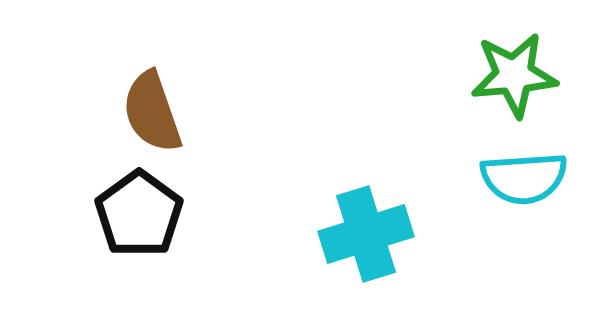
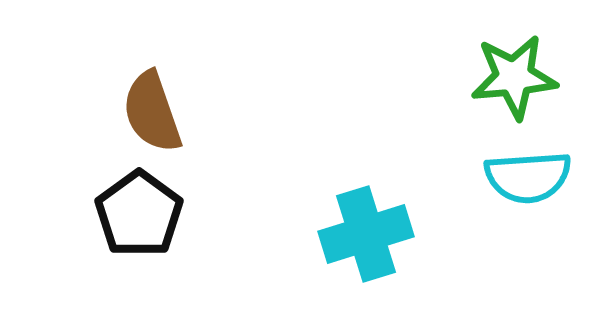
green star: moved 2 px down
cyan semicircle: moved 4 px right, 1 px up
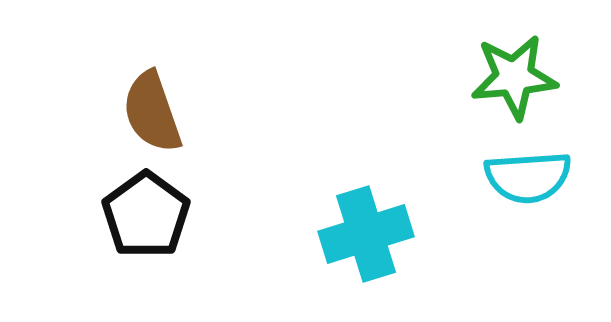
black pentagon: moved 7 px right, 1 px down
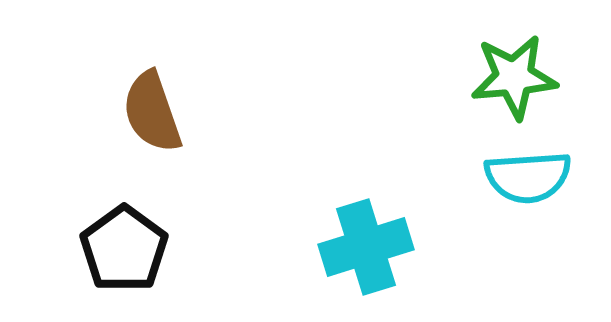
black pentagon: moved 22 px left, 34 px down
cyan cross: moved 13 px down
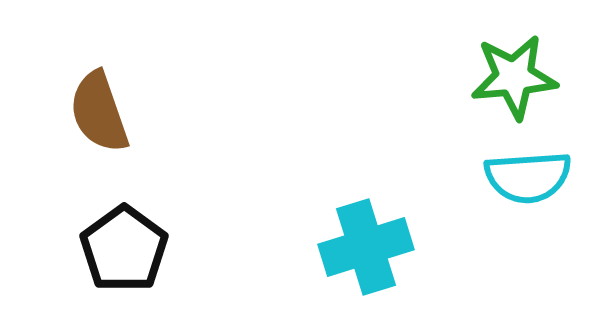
brown semicircle: moved 53 px left
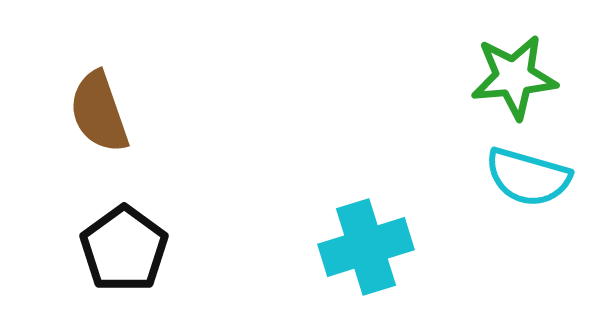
cyan semicircle: rotated 20 degrees clockwise
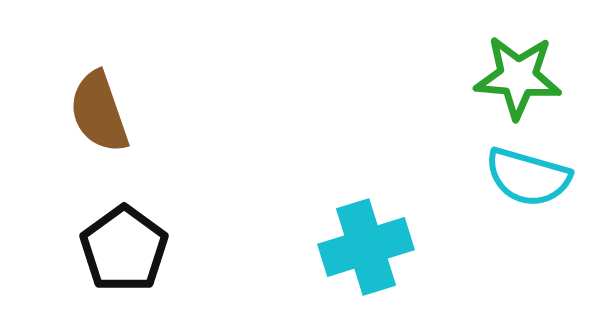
green star: moved 4 px right; rotated 10 degrees clockwise
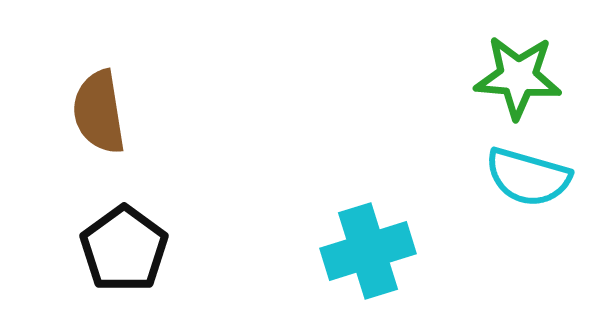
brown semicircle: rotated 10 degrees clockwise
cyan cross: moved 2 px right, 4 px down
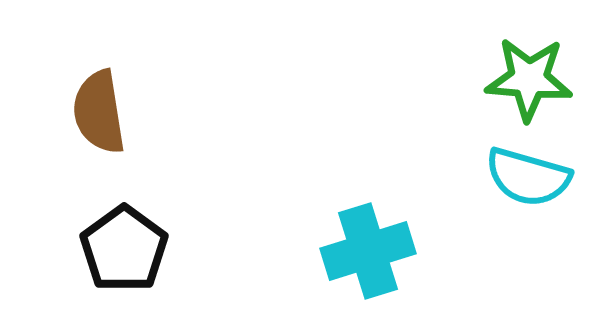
green star: moved 11 px right, 2 px down
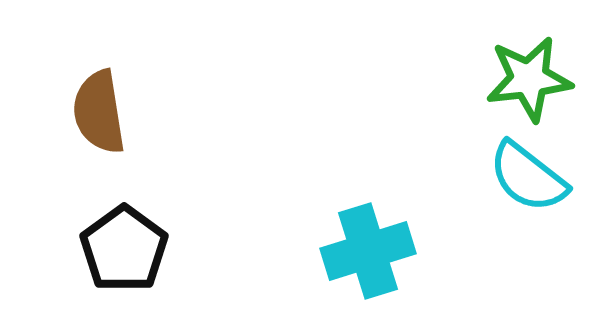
green star: rotated 12 degrees counterclockwise
cyan semicircle: rotated 22 degrees clockwise
